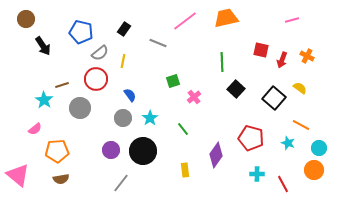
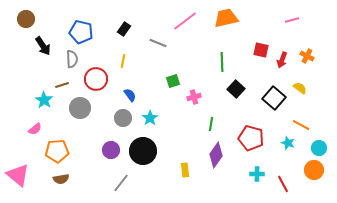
gray semicircle at (100, 53): moved 28 px left, 6 px down; rotated 54 degrees counterclockwise
pink cross at (194, 97): rotated 24 degrees clockwise
green line at (183, 129): moved 28 px right, 5 px up; rotated 48 degrees clockwise
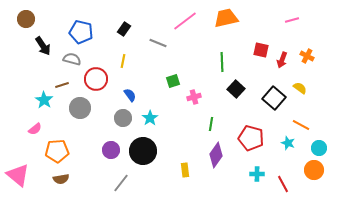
gray semicircle at (72, 59): rotated 72 degrees counterclockwise
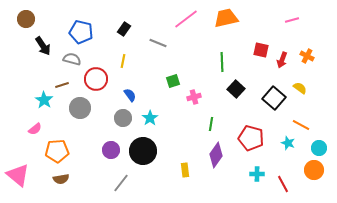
pink line at (185, 21): moved 1 px right, 2 px up
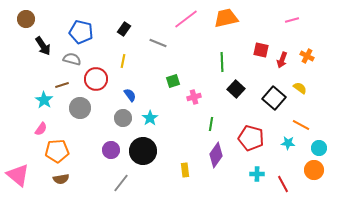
pink semicircle at (35, 129): moved 6 px right; rotated 16 degrees counterclockwise
cyan star at (288, 143): rotated 16 degrees counterclockwise
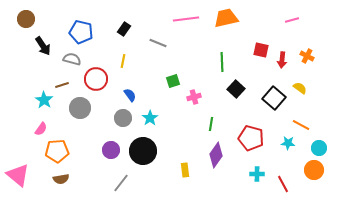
pink line at (186, 19): rotated 30 degrees clockwise
red arrow at (282, 60): rotated 14 degrees counterclockwise
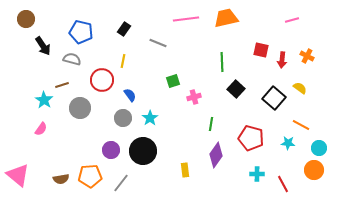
red circle at (96, 79): moved 6 px right, 1 px down
orange pentagon at (57, 151): moved 33 px right, 25 px down
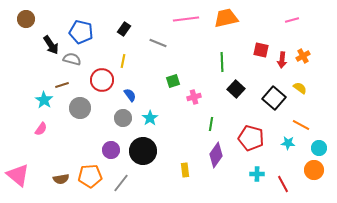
black arrow at (43, 46): moved 8 px right, 1 px up
orange cross at (307, 56): moved 4 px left; rotated 32 degrees clockwise
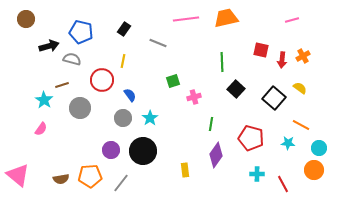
black arrow at (51, 45): moved 2 px left, 1 px down; rotated 72 degrees counterclockwise
